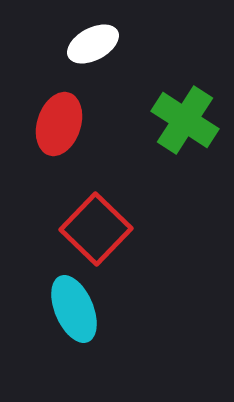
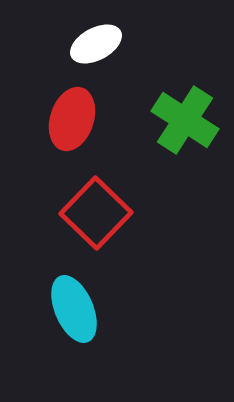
white ellipse: moved 3 px right
red ellipse: moved 13 px right, 5 px up
red square: moved 16 px up
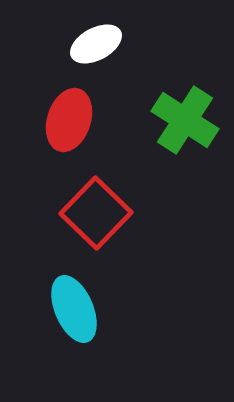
red ellipse: moved 3 px left, 1 px down
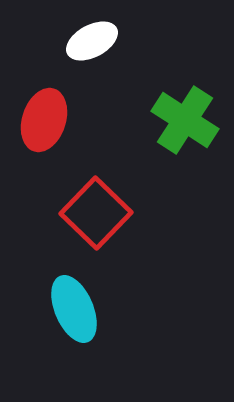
white ellipse: moved 4 px left, 3 px up
red ellipse: moved 25 px left
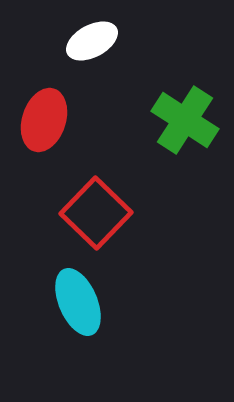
cyan ellipse: moved 4 px right, 7 px up
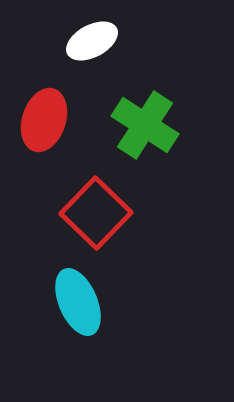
green cross: moved 40 px left, 5 px down
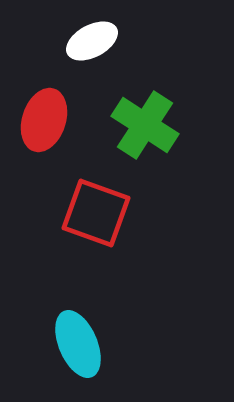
red square: rotated 24 degrees counterclockwise
cyan ellipse: moved 42 px down
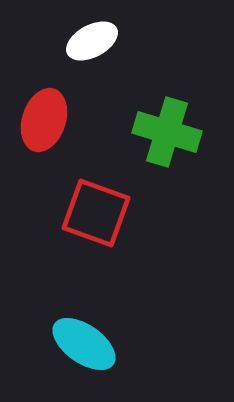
green cross: moved 22 px right, 7 px down; rotated 16 degrees counterclockwise
cyan ellipse: moved 6 px right; rotated 32 degrees counterclockwise
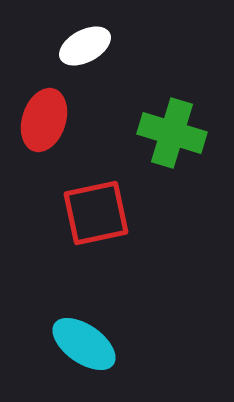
white ellipse: moved 7 px left, 5 px down
green cross: moved 5 px right, 1 px down
red square: rotated 32 degrees counterclockwise
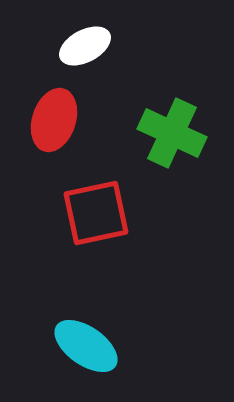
red ellipse: moved 10 px right
green cross: rotated 8 degrees clockwise
cyan ellipse: moved 2 px right, 2 px down
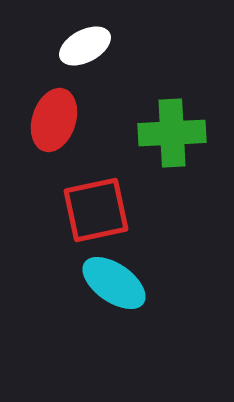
green cross: rotated 28 degrees counterclockwise
red square: moved 3 px up
cyan ellipse: moved 28 px right, 63 px up
